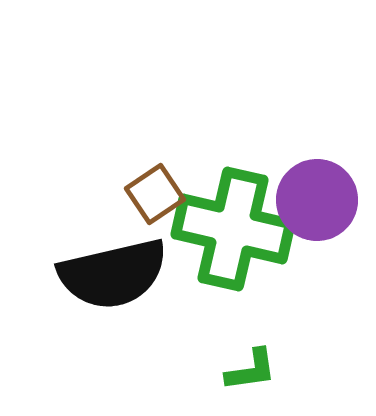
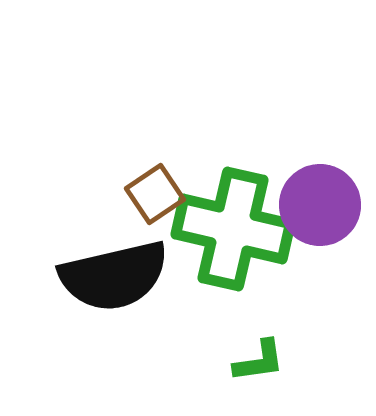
purple circle: moved 3 px right, 5 px down
black semicircle: moved 1 px right, 2 px down
green L-shape: moved 8 px right, 9 px up
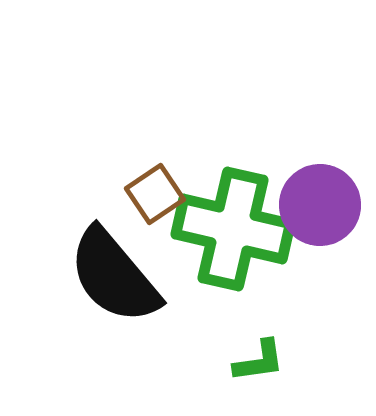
black semicircle: rotated 63 degrees clockwise
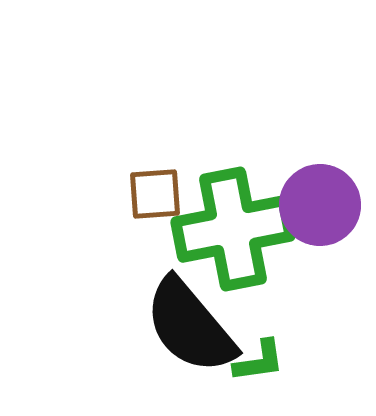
brown square: rotated 30 degrees clockwise
green cross: rotated 24 degrees counterclockwise
black semicircle: moved 76 px right, 50 px down
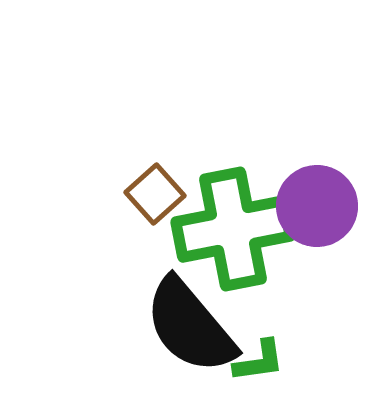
brown square: rotated 38 degrees counterclockwise
purple circle: moved 3 px left, 1 px down
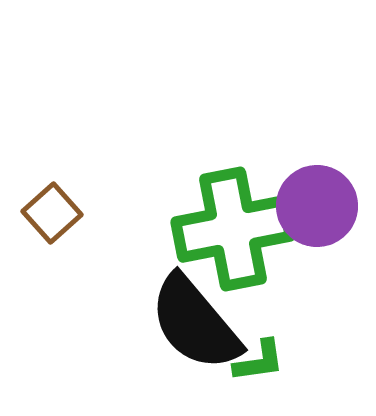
brown square: moved 103 px left, 19 px down
black semicircle: moved 5 px right, 3 px up
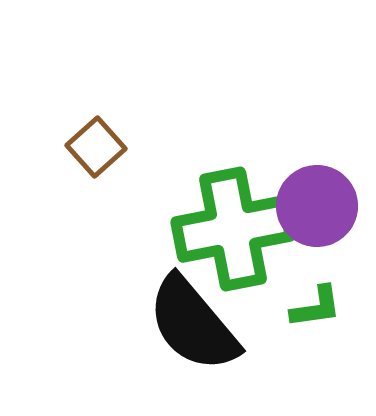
brown square: moved 44 px right, 66 px up
black semicircle: moved 2 px left, 1 px down
green L-shape: moved 57 px right, 54 px up
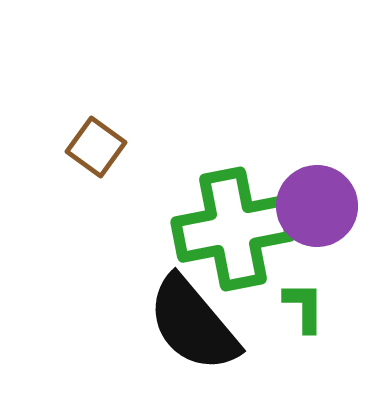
brown square: rotated 12 degrees counterclockwise
green L-shape: moved 12 px left; rotated 82 degrees counterclockwise
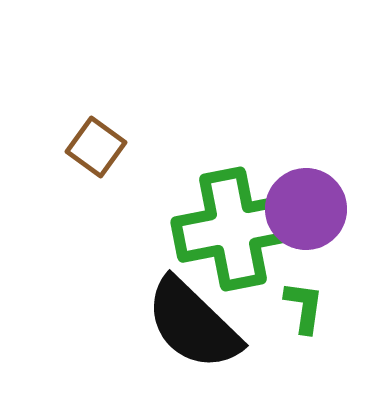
purple circle: moved 11 px left, 3 px down
green L-shape: rotated 8 degrees clockwise
black semicircle: rotated 6 degrees counterclockwise
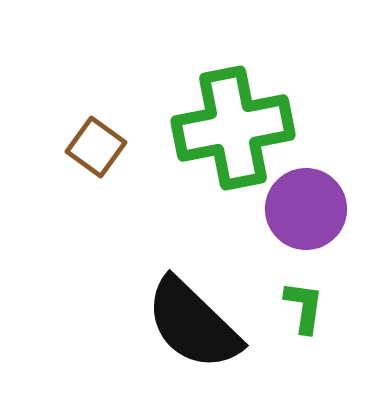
green cross: moved 101 px up
